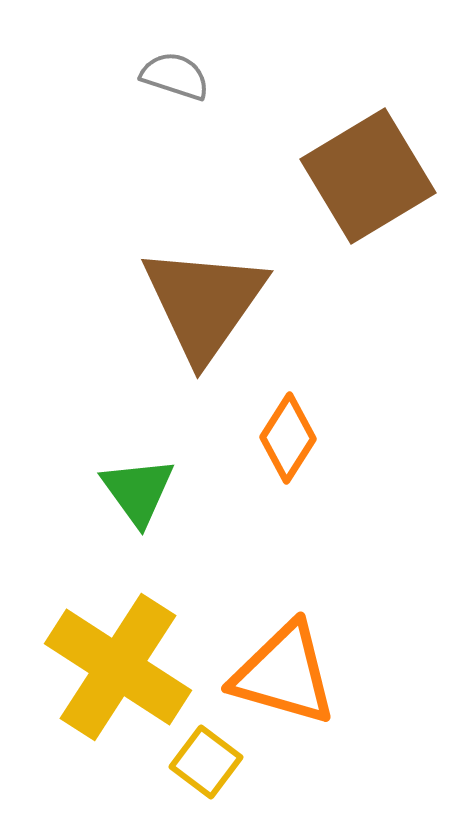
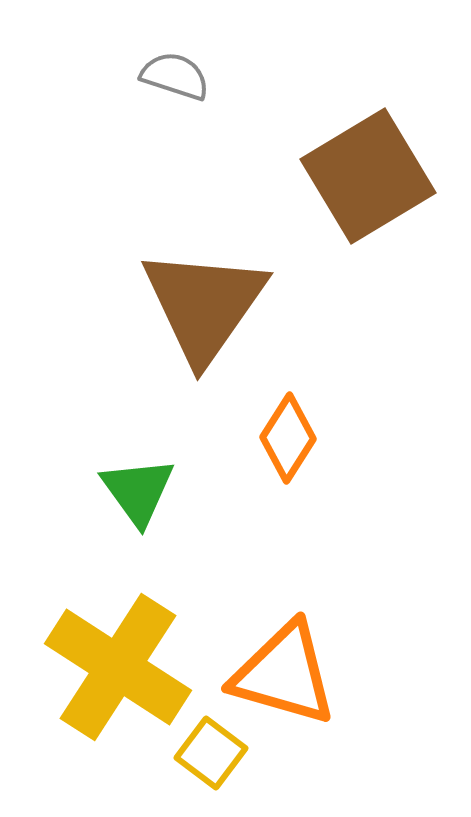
brown triangle: moved 2 px down
yellow square: moved 5 px right, 9 px up
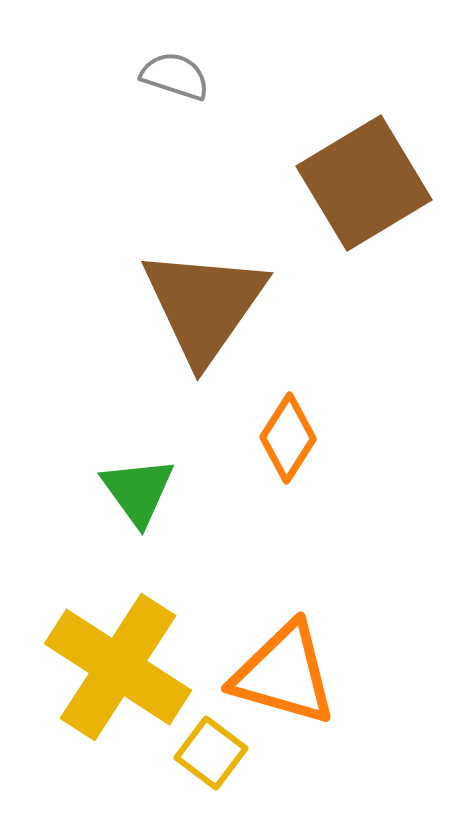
brown square: moved 4 px left, 7 px down
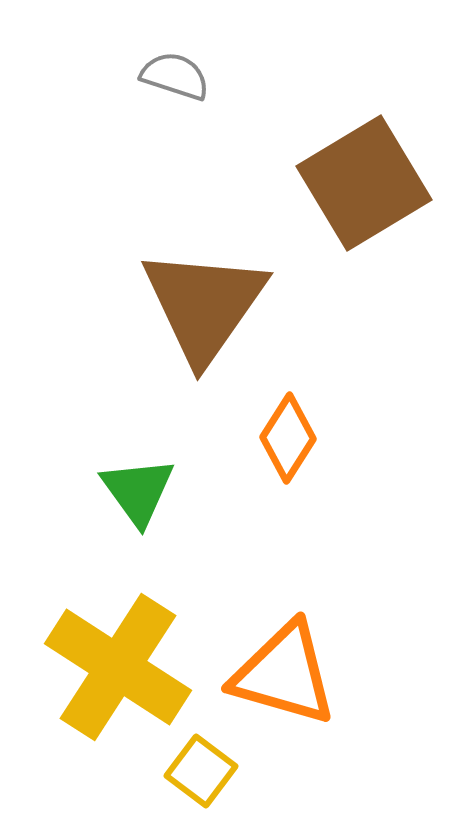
yellow square: moved 10 px left, 18 px down
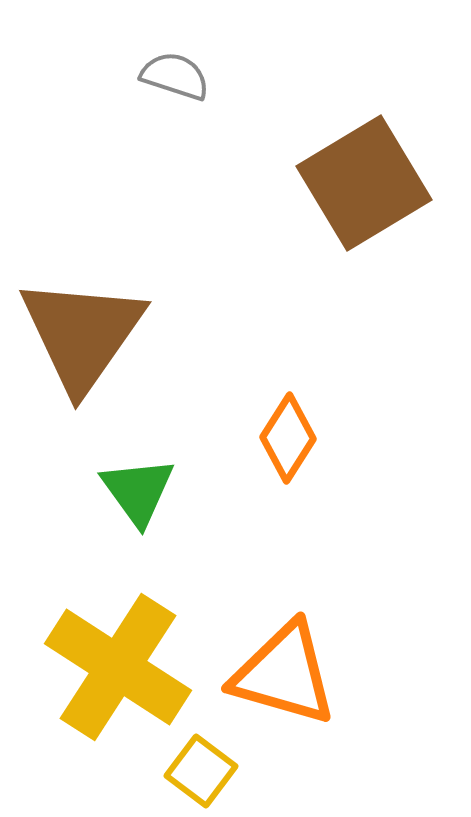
brown triangle: moved 122 px left, 29 px down
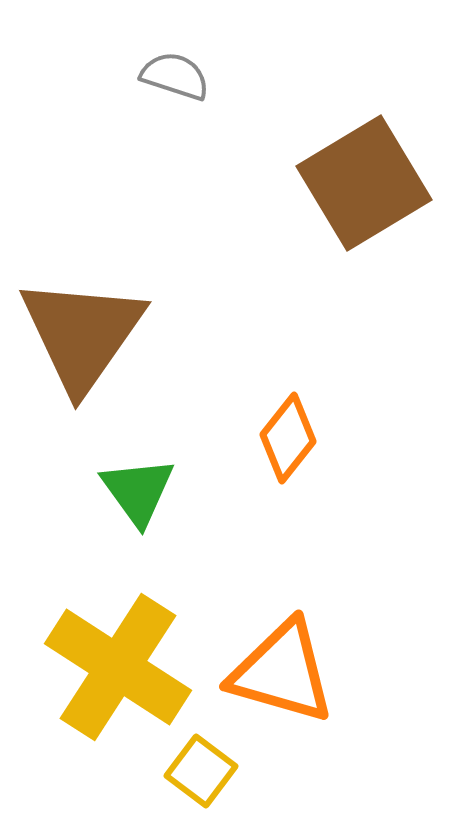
orange diamond: rotated 6 degrees clockwise
orange triangle: moved 2 px left, 2 px up
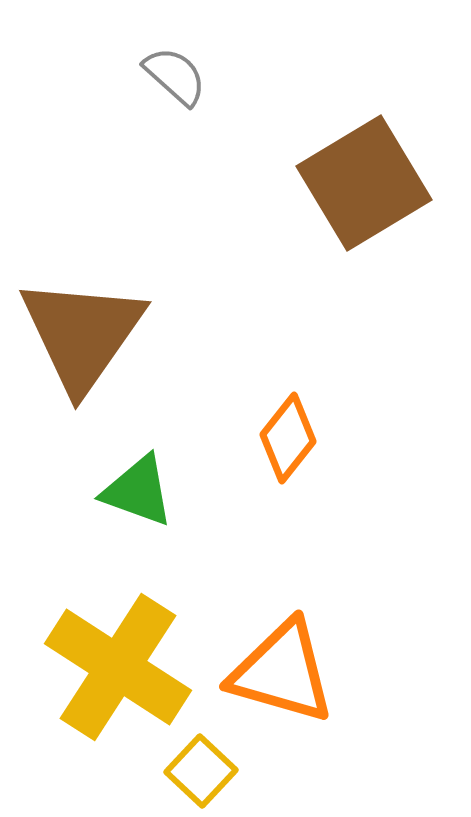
gray semicircle: rotated 24 degrees clockwise
green triangle: rotated 34 degrees counterclockwise
yellow square: rotated 6 degrees clockwise
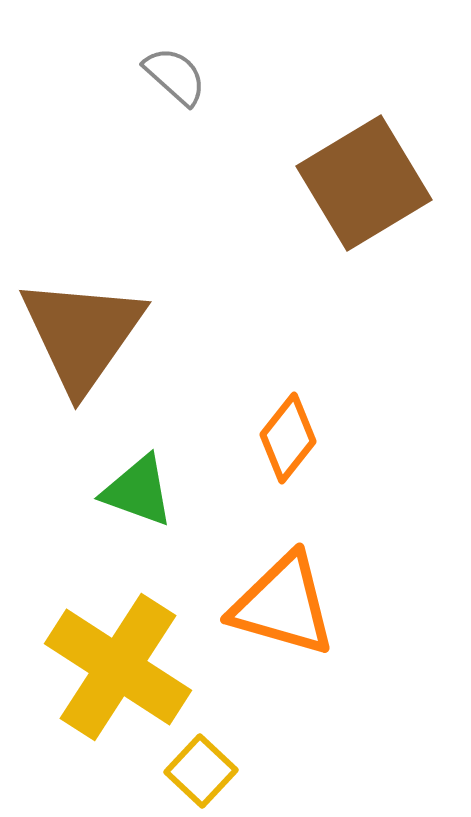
orange triangle: moved 1 px right, 67 px up
